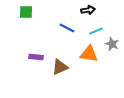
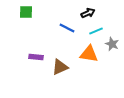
black arrow: moved 3 px down; rotated 16 degrees counterclockwise
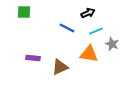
green square: moved 2 px left
purple rectangle: moved 3 px left, 1 px down
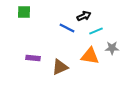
black arrow: moved 4 px left, 3 px down
gray star: moved 4 px down; rotated 24 degrees counterclockwise
orange triangle: moved 1 px right, 2 px down
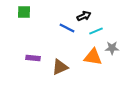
orange triangle: moved 3 px right, 1 px down
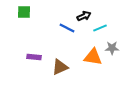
cyan line: moved 4 px right, 3 px up
purple rectangle: moved 1 px right, 1 px up
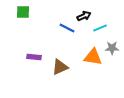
green square: moved 1 px left
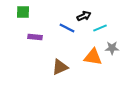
purple rectangle: moved 1 px right, 20 px up
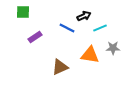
purple rectangle: rotated 40 degrees counterclockwise
gray star: moved 1 px right
orange triangle: moved 3 px left, 2 px up
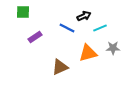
orange triangle: moved 2 px left, 2 px up; rotated 24 degrees counterclockwise
